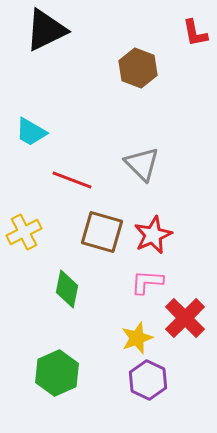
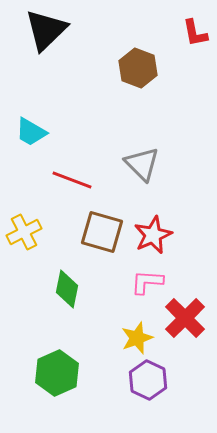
black triangle: rotated 18 degrees counterclockwise
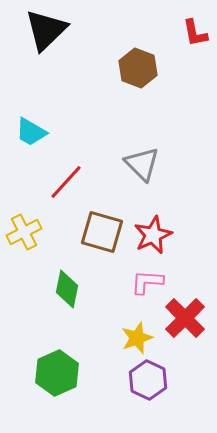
red line: moved 6 px left, 2 px down; rotated 69 degrees counterclockwise
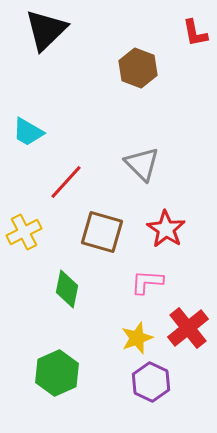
cyan trapezoid: moved 3 px left
red star: moved 13 px right, 6 px up; rotated 15 degrees counterclockwise
red cross: moved 3 px right, 10 px down; rotated 6 degrees clockwise
purple hexagon: moved 3 px right, 2 px down
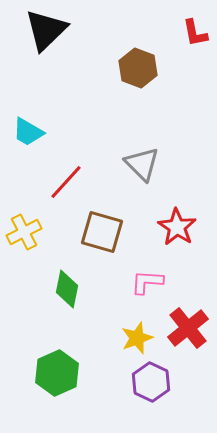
red star: moved 11 px right, 2 px up
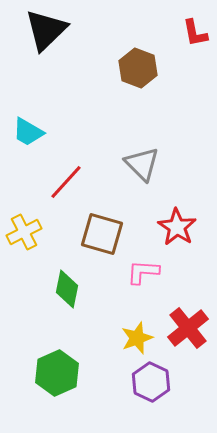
brown square: moved 2 px down
pink L-shape: moved 4 px left, 10 px up
